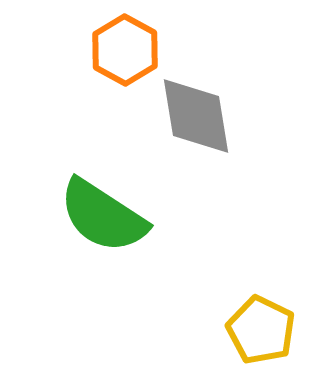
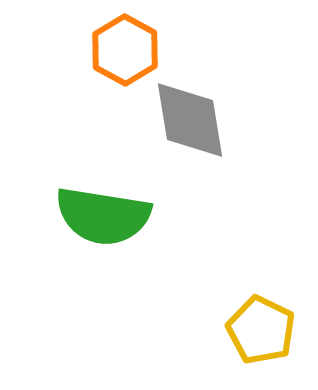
gray diamond: moved 6 px left, 4 px down
green semicircle: rotated 24 degrees counterclockwise
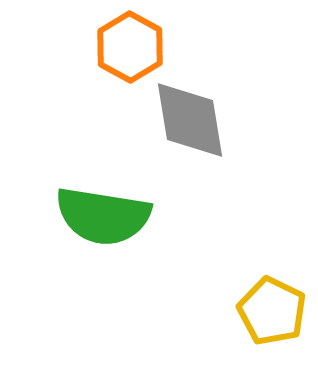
orange hexagon: moved 5 px right, 3 px up
yellow pentagon: moved 11 px right, 19 px up
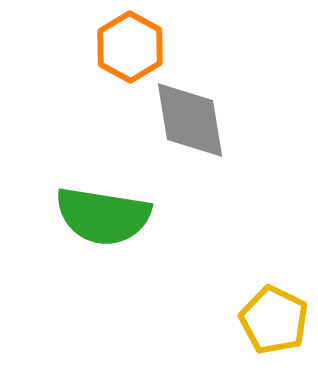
yellow pentagon: moved 2 px right, 9 px down
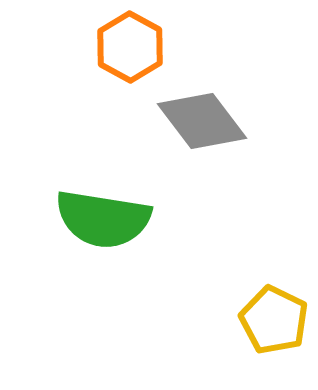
gray diamond: moved 12 px right, 1 px down; rotated 28 degrees counterclockwise
green semicircle: moved 3 px down
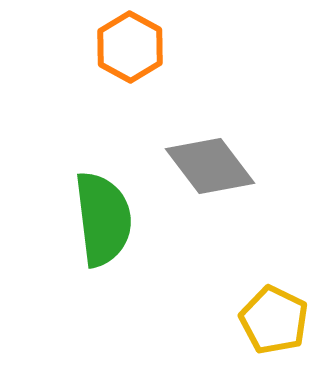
gray diamond: moved 8 px right, 45 px down
green semicircle: rotated 106 degrees counterclockwise
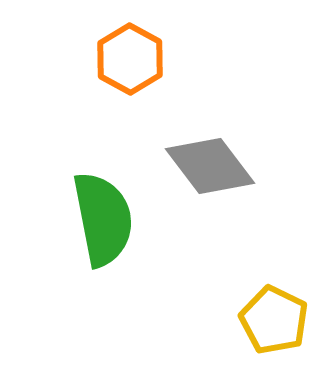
orange hexagon: moved 12 px down
green semicircle: rotated 4 degrees counterclockwise
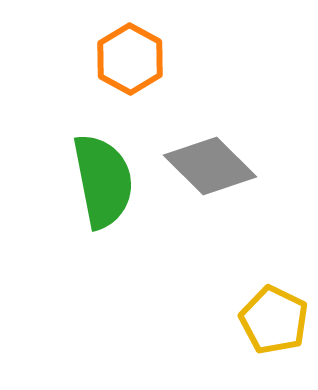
gray diamond: rotated 8 degrees counterclockwise
green semicircle: moved 38 px up
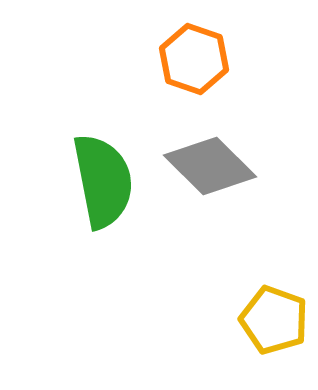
orange hexagon: moved 64 px right; rotated 10 degrees counterclockwise
yellow pentagon: rotated 6 degrees counterclockwise
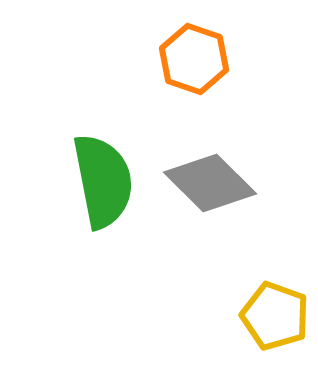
gray diamond: moved 17 px down
yellow pentagon: moved 1 px right, 4 px up
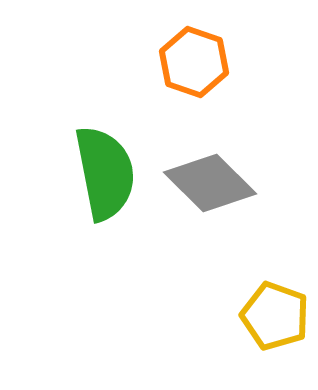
orange hexagon: moved 3 px down
green semicircle: moved 2 px right, 8 px up
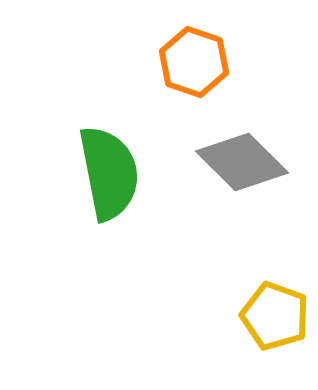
green semicircle: moved 4 px right
gray diamond: moved 32 px right, 21 px up
